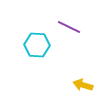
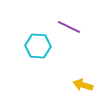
cyan hexagon: moved 1 px right, 1 px down
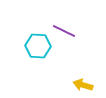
purple line: moved 5 px left, 4 px down
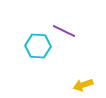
yellow arrow: rotated 36 degrees counterclockwise
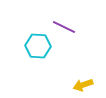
purple line: moved 4 px up
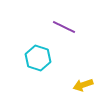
cyan hexagon: moved 12 px down; rotated 15 degrees clockwise
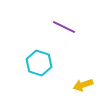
cyan hexagon: moved 1 px right, 5 px down
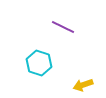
purple line: moved 1 px left
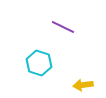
yellow arrow: rotated 12 degrees clockwise
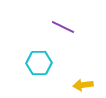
cyan hexagon: rotated 20 degrees counterclockwise
